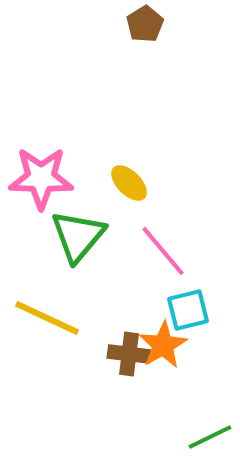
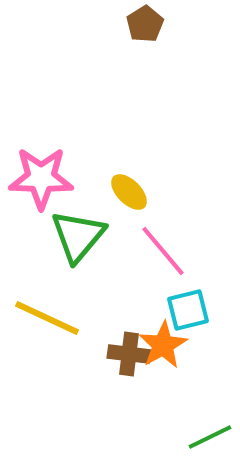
yellow ellipse: moved 9 px down
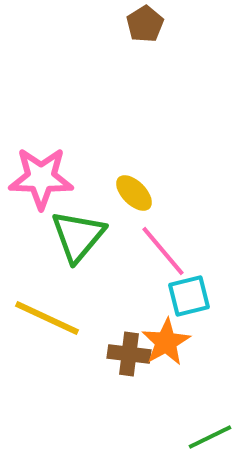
yellow ellipse: moved 5 px right, 1 px down
cyan square: moved 1 px right, 14 px up
orange star: moved 3 px right, 3 px up
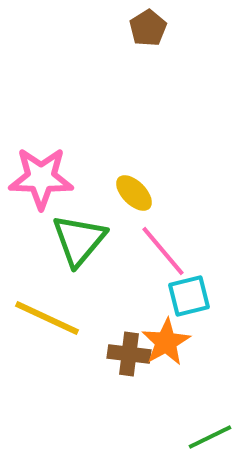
brown pentagon: moved 3 px right, 4 px down
green triangle: moved 1 px right, 4 px down
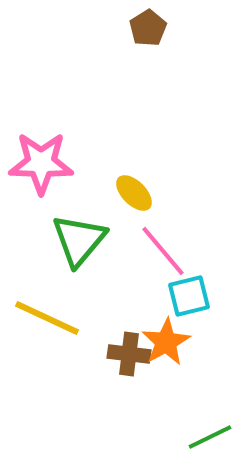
pink star: moved 15 px up
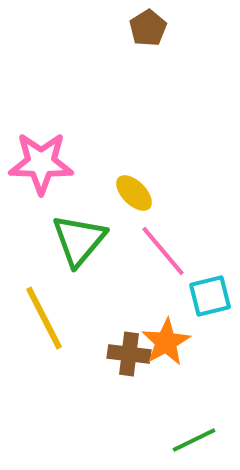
cyan square: moved 21 px right
yellow line: moved 3 px left; rotated 38 degrees clockwise
green line: moved 16 px left, 3 px down
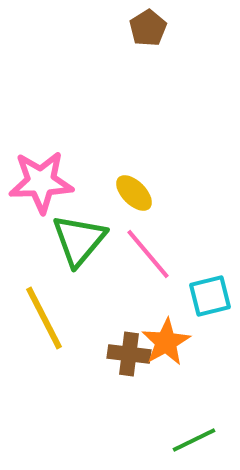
pink star: moved 19 px down; rotated 4 degrees counterclockwise
pink line: moved 15 px left, 3 px down
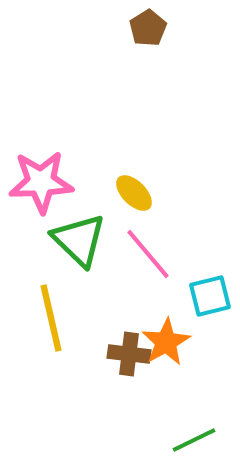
green triangle: rotated 26 degrees counterclockwise
yellow line: moved 7 px right; rotated 14 degrees clockwise
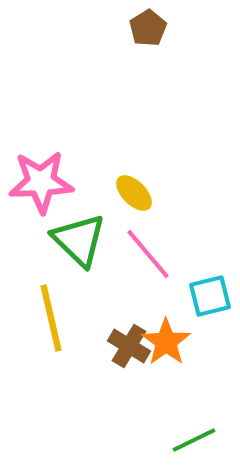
orange star: rotated 6 degrees counterclockwise
brown cross: moved 8 px up; rotated 24 degrees clockwise
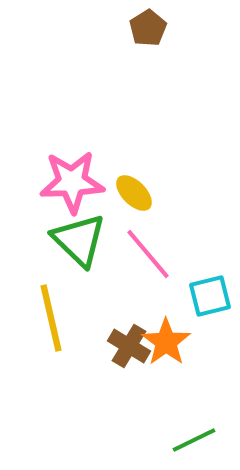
pink star: moved 31 px right
